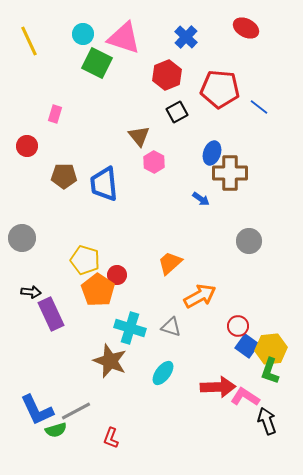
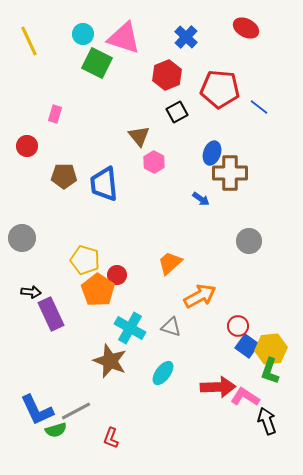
cyan cross at (130, 328): rotated 12 degrees clockwise
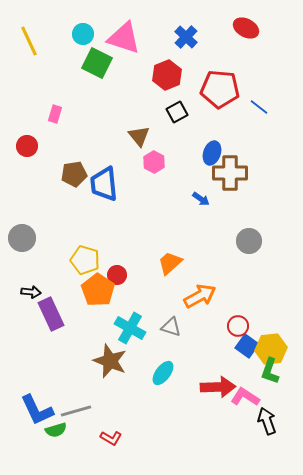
brown pentagon at (64, 176): moved 10 px right, 2 px up; rotated 10 degrees counterclockwise
gray line at (76, 411): rotated 12 degrees clockwise
red L-shape at (111, 438): rotated 80 degrees counterclockwise
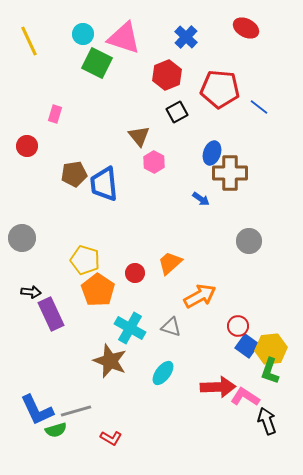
red circle at (117, 275): moved 18 px right, 2 px up
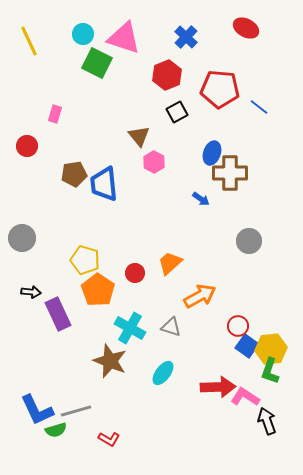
purple rectangle at (51, 314): moved 7 px right
red L-shape at (111, 438): moved 2 px left, 1 px down
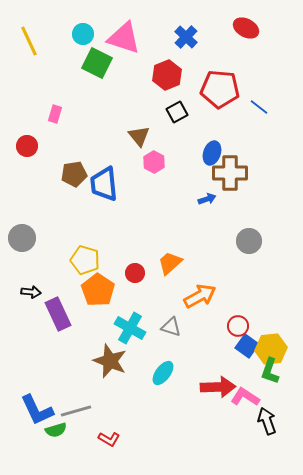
blue arrow at (201, 199): moved 6 px right; rotated 54 degrees counterclockwise
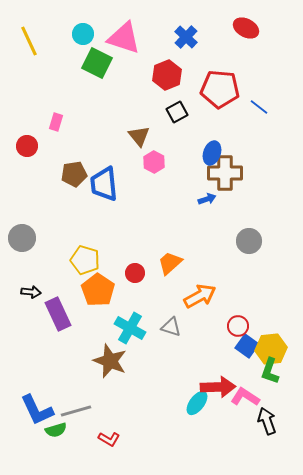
pink rectangle at (55, 114): moved 1 px right, 8 px down
brown cross at (230, 173): moved 5 px left
cyan ellipse at (163, 373): moved 34 px right, 30 px down
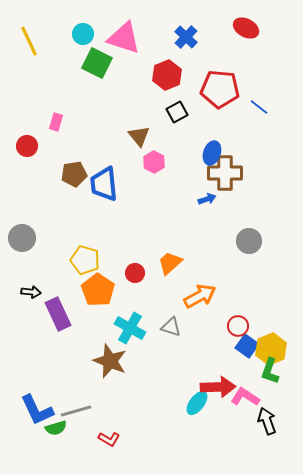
yellow hexagon at (271, 349): rotated 16 degrees counterclockwise
green semicircle at (56, 430): moved 2 px up
